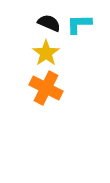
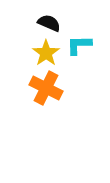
cyan L-shape: moved 21 px down
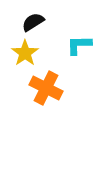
black semicircle: moved 16 px left, 1 px up; rotated 55 degrees counterclockwise
yellow star: moved 21 px left
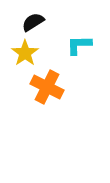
orange cross: moved 1 px right, 1 px up
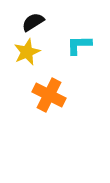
yellow star: moved 2 px right, 1 px up; rotated 12 degrees clockwise
orange cross: moved 2 px right, 8 px down
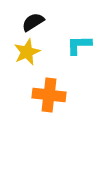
orange cross: rotated 20 degrees counterclockwise
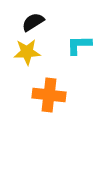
yellow star: rotated 20 degrees clockwise
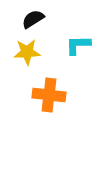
black semicircle: moved 3 px up
cyan L-shape: moved 1 px left
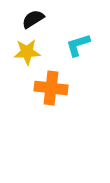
cyan L-shape: rotated 16 degrees counterclockwise
orange cross: moved 2 px right, 7 px up
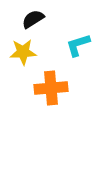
yellow star: moved 4 px left
orange cross: rotated 12 degrees counterclockwise
